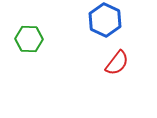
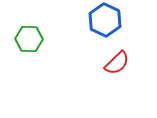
red semicircle: rotated 8 degrees clockwise
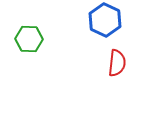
red semicircle: rotated 40 degrees counterclockwise
